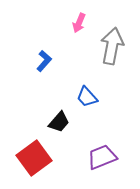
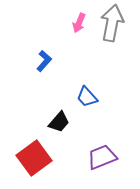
gray arrow: moved 23 px up
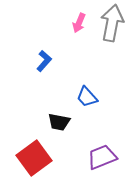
black trapezoid: rotated 60 degrees clockwise
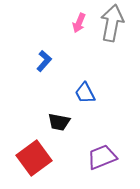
blue trapezoid: moved 2 px left, 4 px up; rotated 15 degrees clockwise
